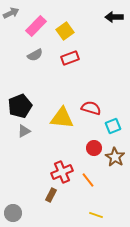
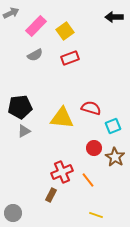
black pentagon: moved 1 px down; rotated 15 degrees clockwise
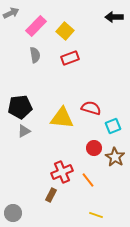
yellow square: rotated 12 degrees counterclockwise
gray semicircle: rotated 70 degrees counterclockwise
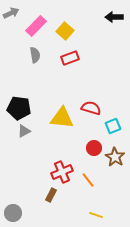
black pentagon: moved 1 px left, 1 px down; rotated 15 degrees clockwise
